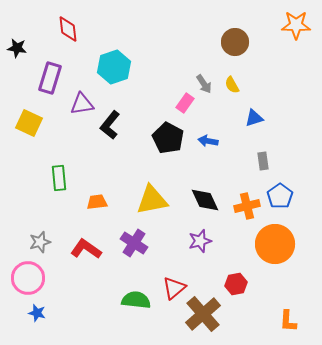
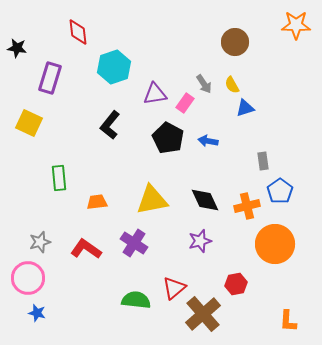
red diamond: moved 10 px right, 3 px down
purple triangle: moved 73 px right, 10 px up
blue triangle: moved 9 px left, 10 px up
blue pentagon: moved 5 px up
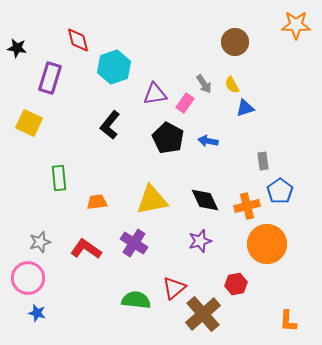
red diamond: moved 8 px down; rotated 8 degrees counterclockwise
orange circle: moved 8 px left
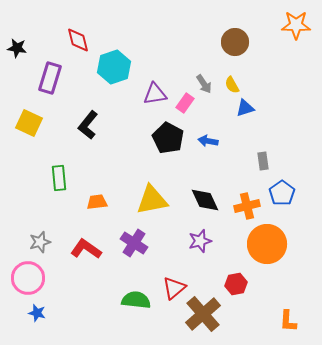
black L-shape: moved 22 px left
blue pentagon: moved 2 px right, 2 px down
